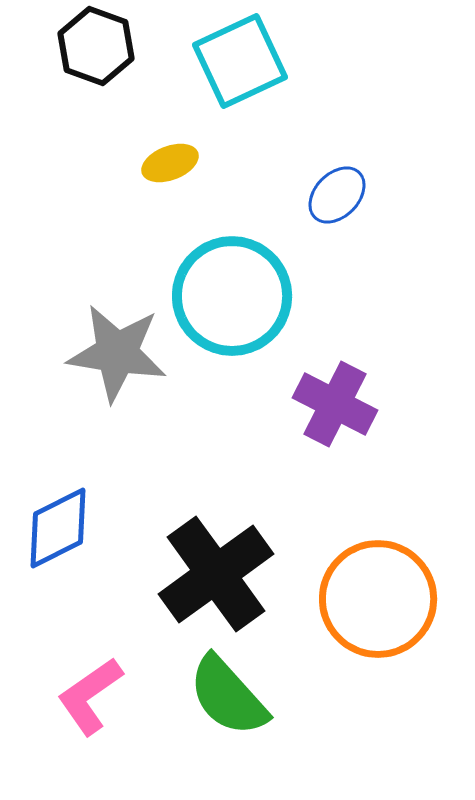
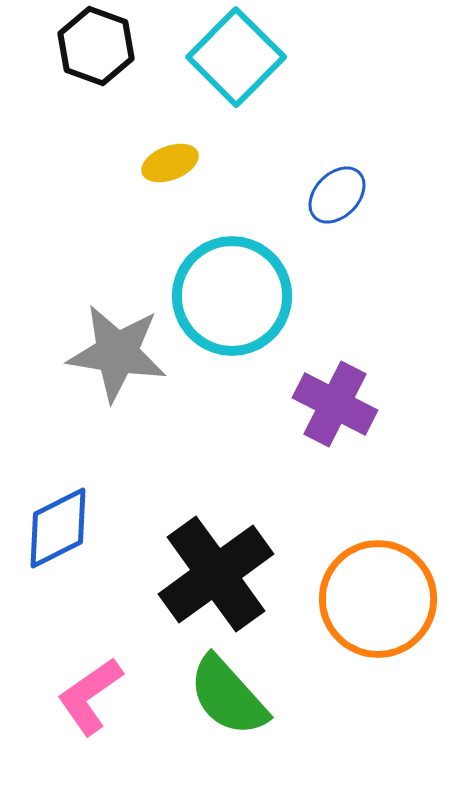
cyan square: moved 4 px left, 4 px up; rotated 20 degrees counterclockwise
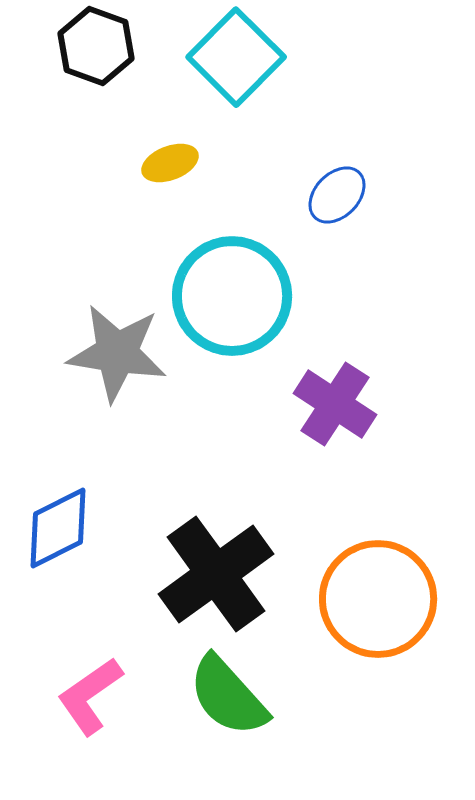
purple cross: rotated 6 degrees clockwise
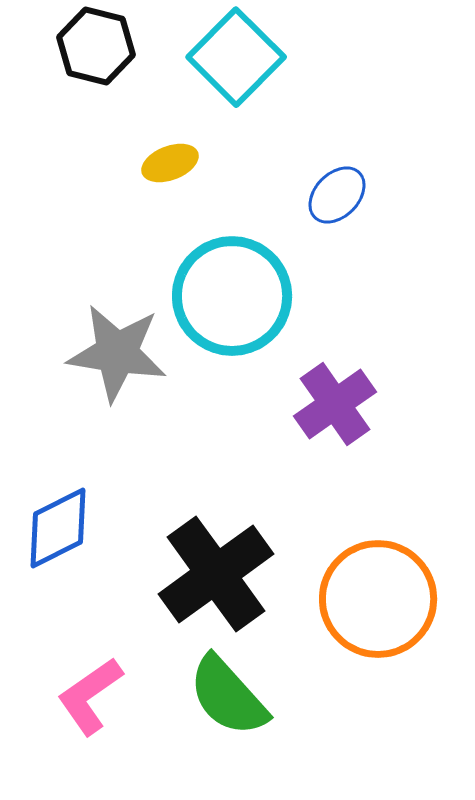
black hexagon: rotated 6 degrees counterclockwise
purple cross: rotated 22 degrees clockwise
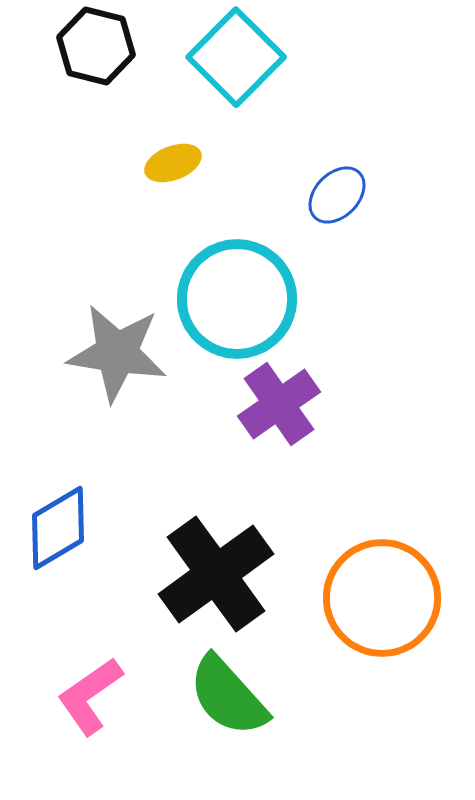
yellow ellipse: moved 3 px right
cyan circle: moved 5 px right, 3 px down
purple cross: moved 56 px left
blue diamond: rotated 4 degrees counterclockwise
orange circle: moved 4 px right, 1 px up
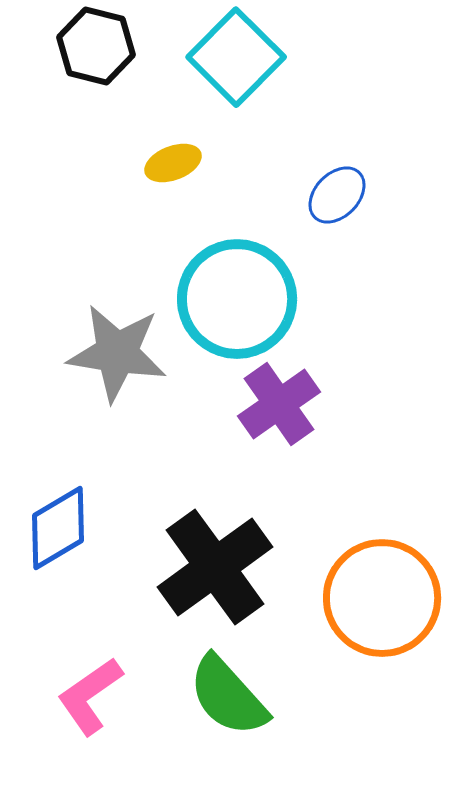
black cross: moved 1 px left, 7 px up
